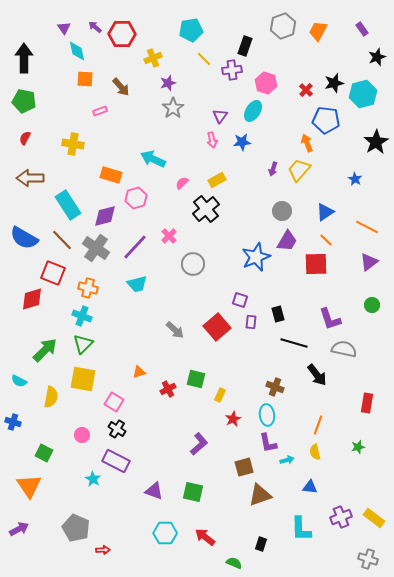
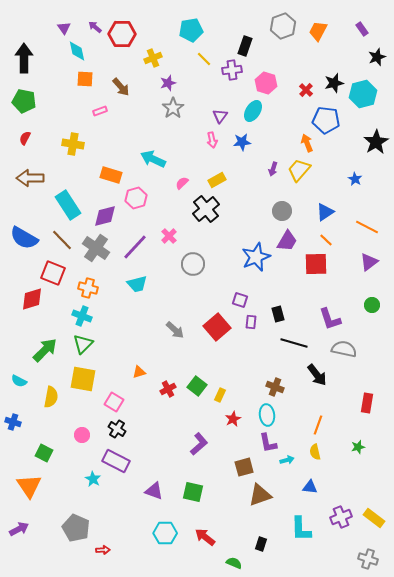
green square at (196, 379): moved 1 px right, 7 px down; rotated 24 degrees clockwise
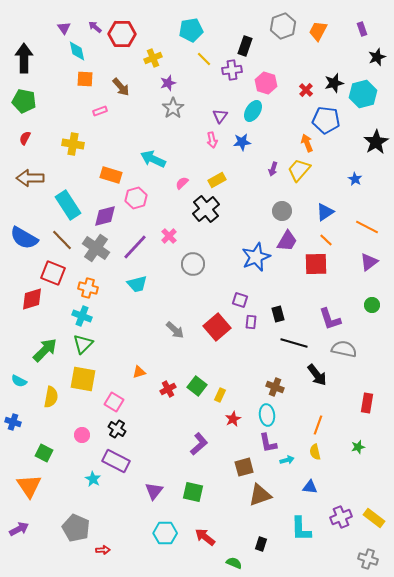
purple rectangle at (362, 29): rotated 16 degrees clockwise
purple triangle at (154, 491): rotated 48 degrees clockwise
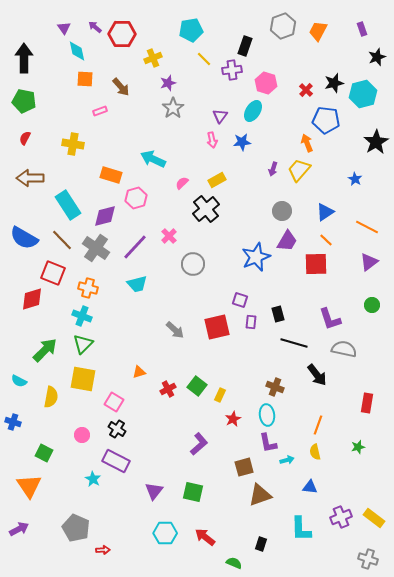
red square at (217, 327): rotated 28 degrees clockwise
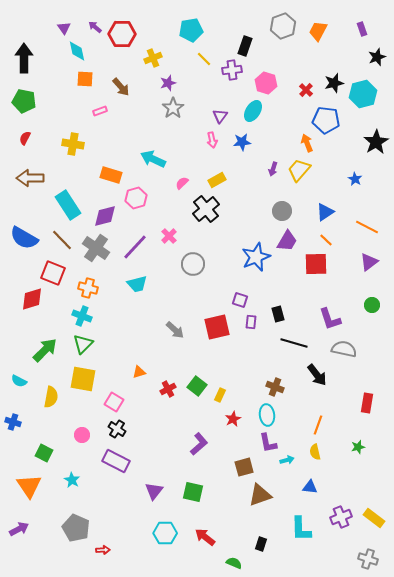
cyan star at (93, 479): moved 21 px left, 1 px down
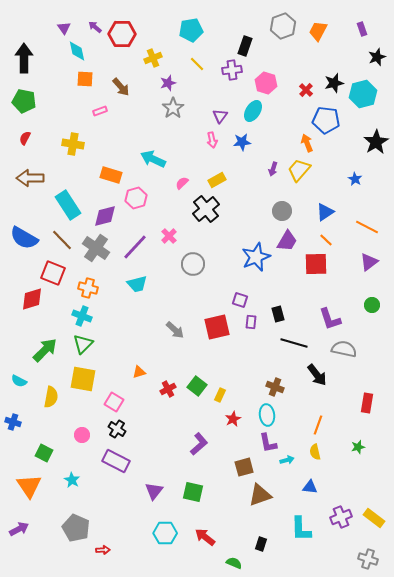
yellow line at (204, 59): moved 7 px left, 5 px down
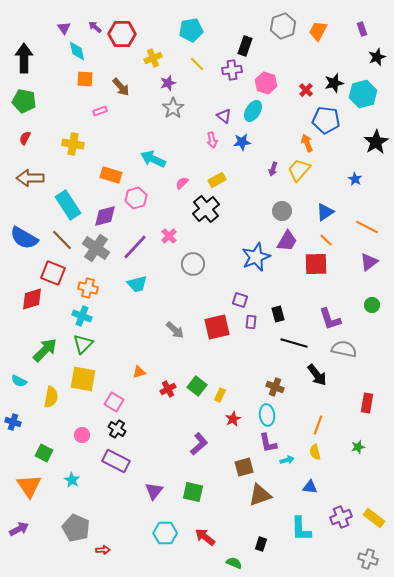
purple triangle at (220, 116): moved 4 px right; rotated 28 degrees counterclockwise
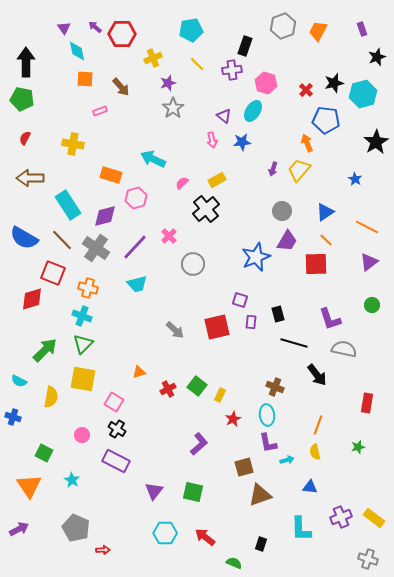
black arrow at (24, 58): moved 2 px right, 4 px down
green pentagon at (24, 101): moved 2 px left, 2 px up
blue cross at (13, 422): moved 5 px up
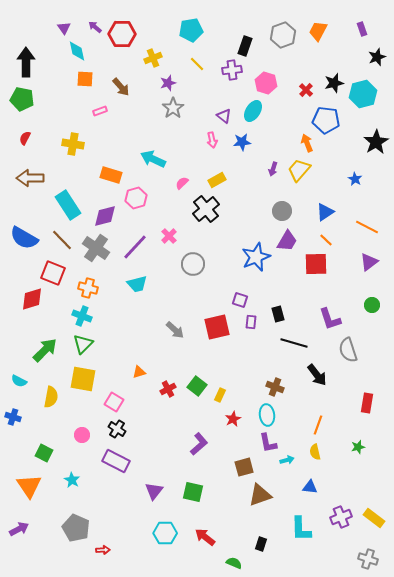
gray hexagon at (283, 26): moved 9 px down
gray semicircle at (344, 349): moved 4 px right, 1 px down; rotated 120 degrees counterclockwise
